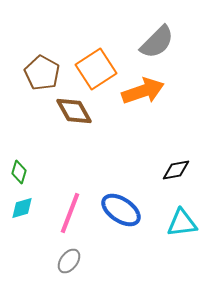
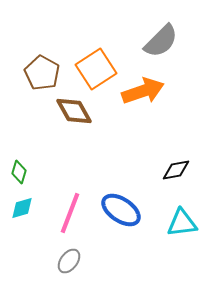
gray semicircle: moved 4 px right, 1 px up
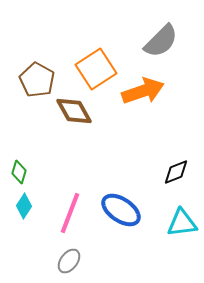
brown pentagon: moved 5 px left, 7 px down
black diamond: moved 2 px down; rotated 12 degrees counterclockwise
cyan diamond: moved 2 px right, 2 px up; rotated 40 degrees counterclockwise
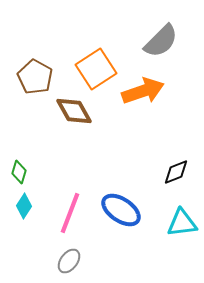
brown pentagon: moved 2 px left, 3 px up
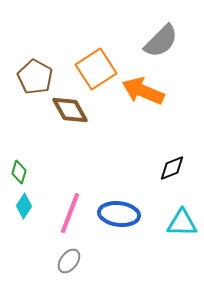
orange arrow: rotated 138 degrees counterclockwise
brown diamond: moved 4 px left, 1 px up
black diamond: moved 4 px left, 4 px up
blue ellipse: moved 2 px left, 4 px down; rotated 27 degrees counterclockwise
cyan triangle: rotated 8 degrees clockwise
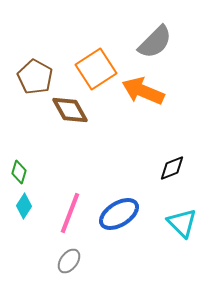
gray semicircle: moved 6 px left, 1 px down
blue ellipse: rotated 39 degrees counterclockwise
cyan triangle: rotated 44 degrees clockwise
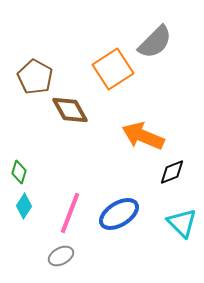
orange square: moved 17 px right
orange arrow: moved 45 px down
black diamond: moved 4 px down
gray ellipse: moved 8 px left, 5 px up; rotated 25 degrees clockwise
